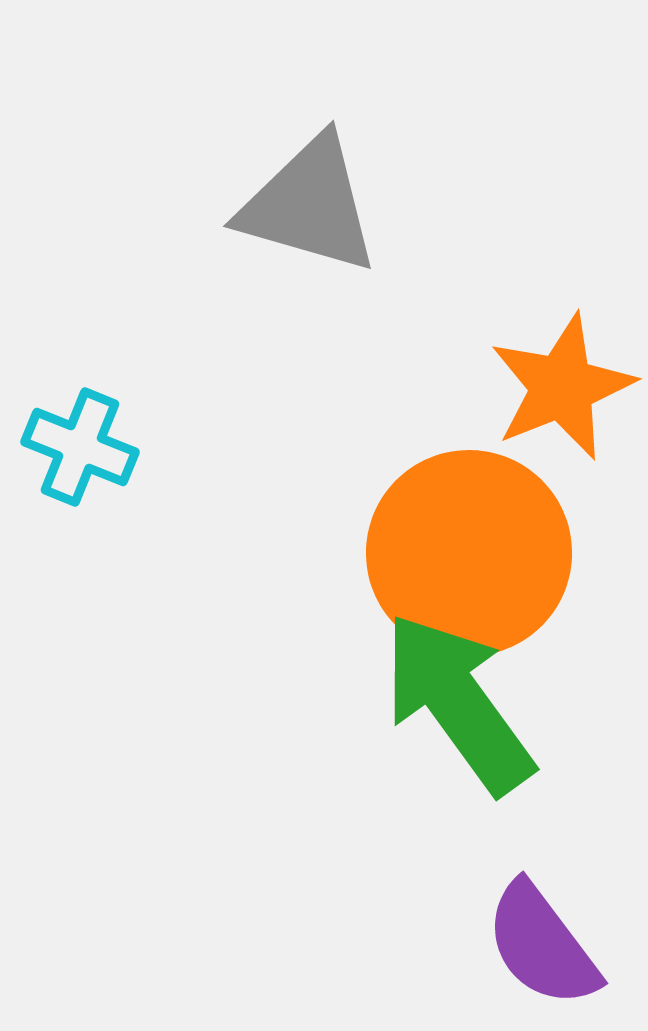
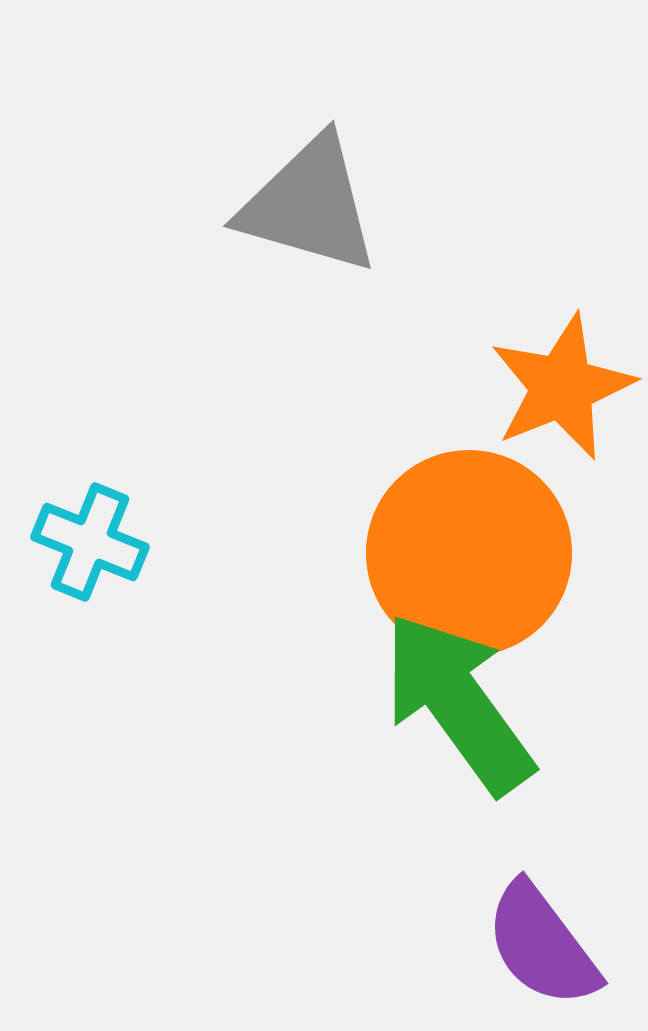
cyan cross: moved 10 px right, 95 px down
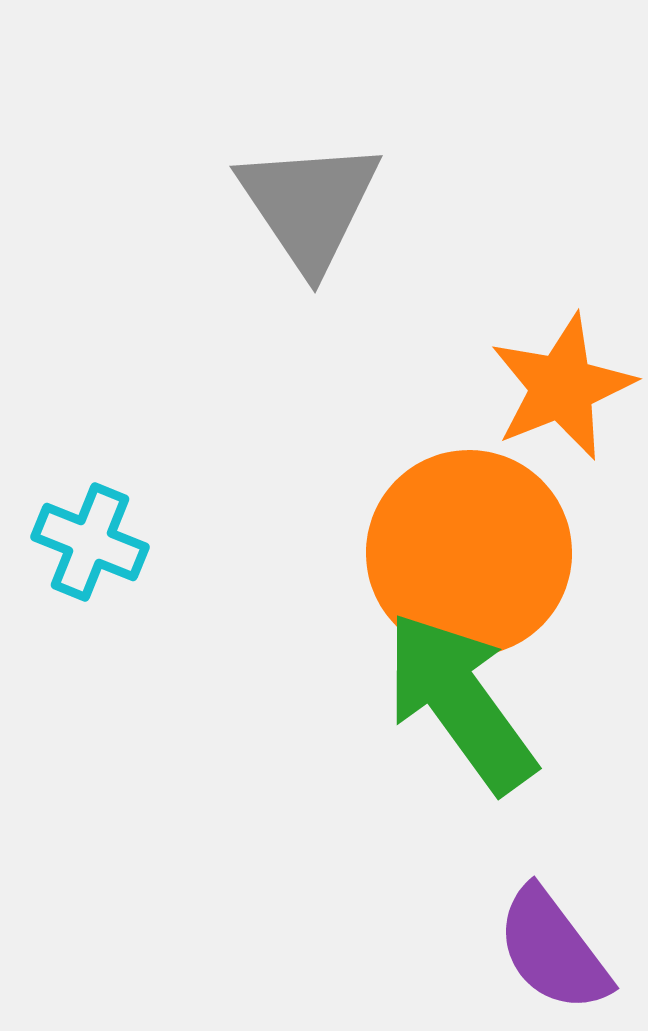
gray triangle: rotated 40 degrees clockwise
green arrow: moved 2 px right, 1 px up
purple semicircle: moved 11 px right, 5 px down
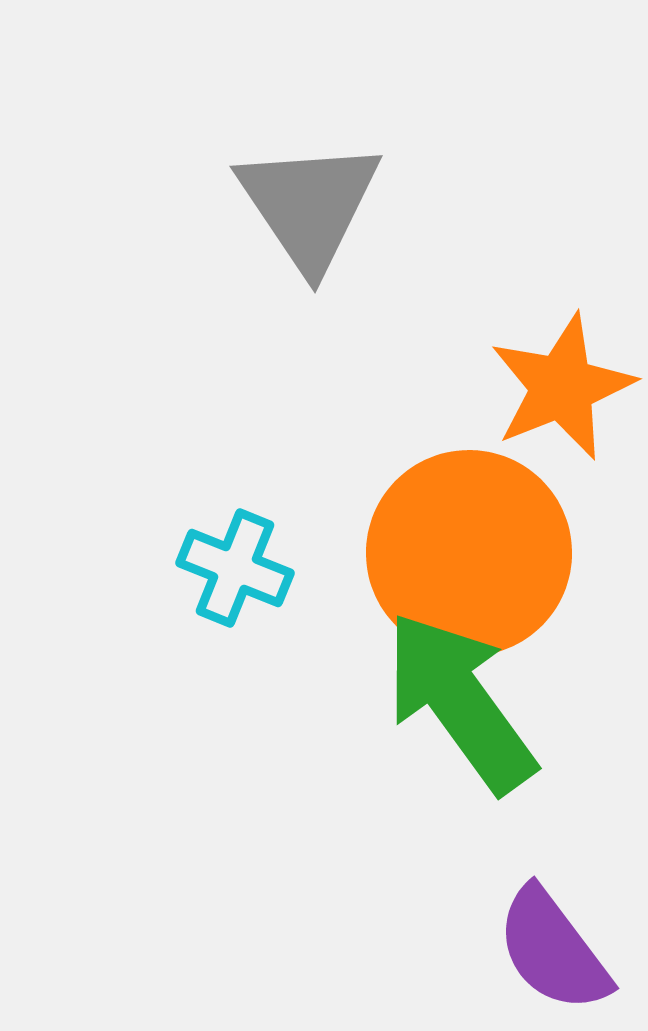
cyan cross: moved 145 px right, 26 px down
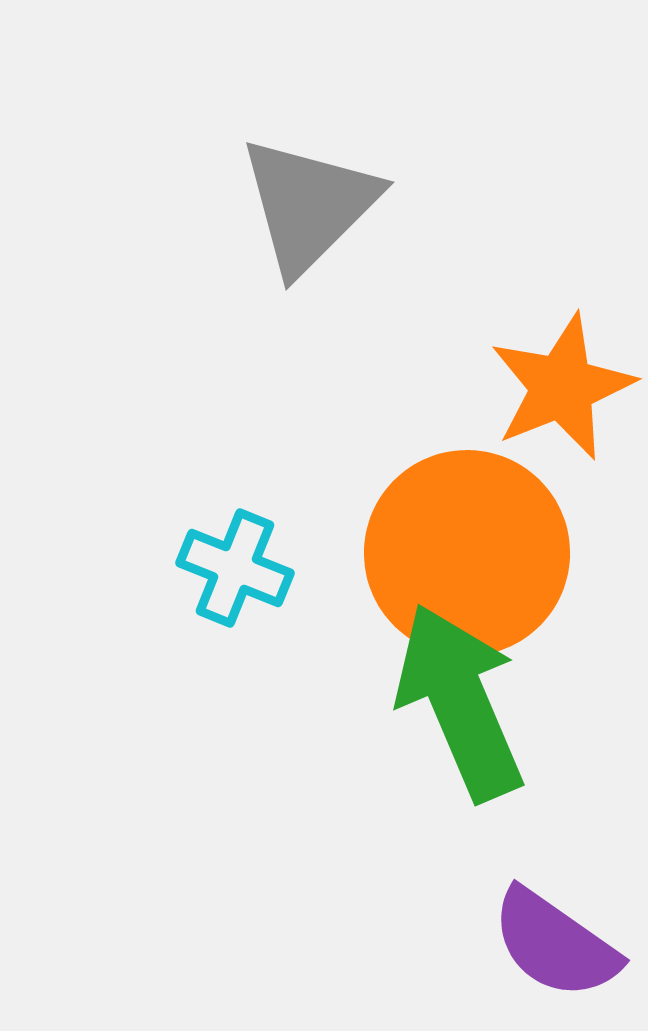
gray triangle: rotated 19 degrees clockwise
orange circle: moved 2 px left
green arrow: rotated 13 degrees clockwise
purple semicircle: moved 2 px right, 6 px up; rotated 18 degrees counterclockwise
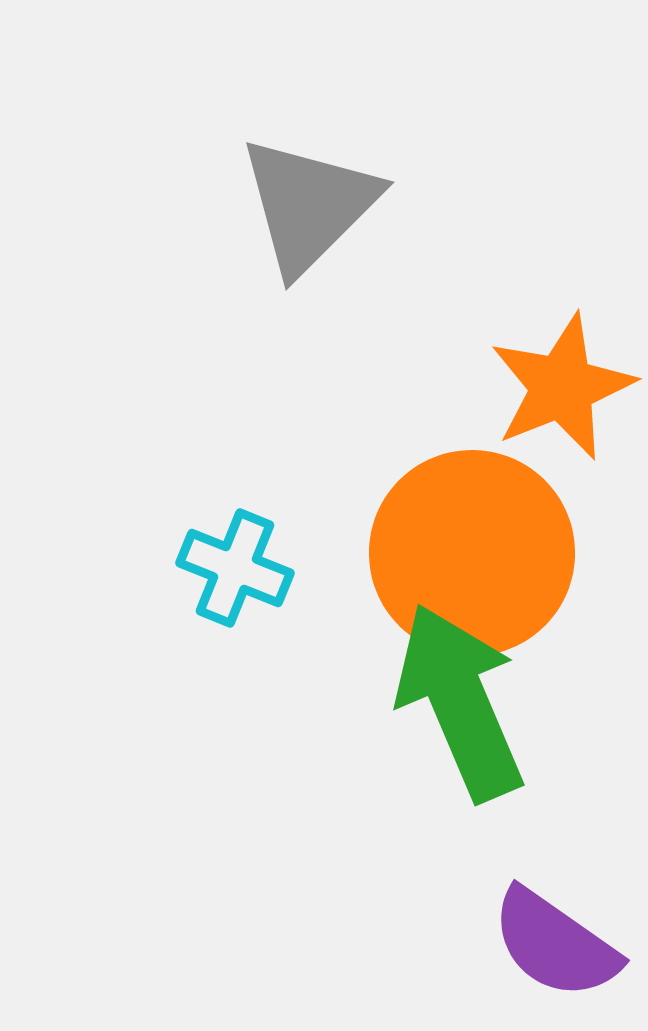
orange circle: moved 5 px right
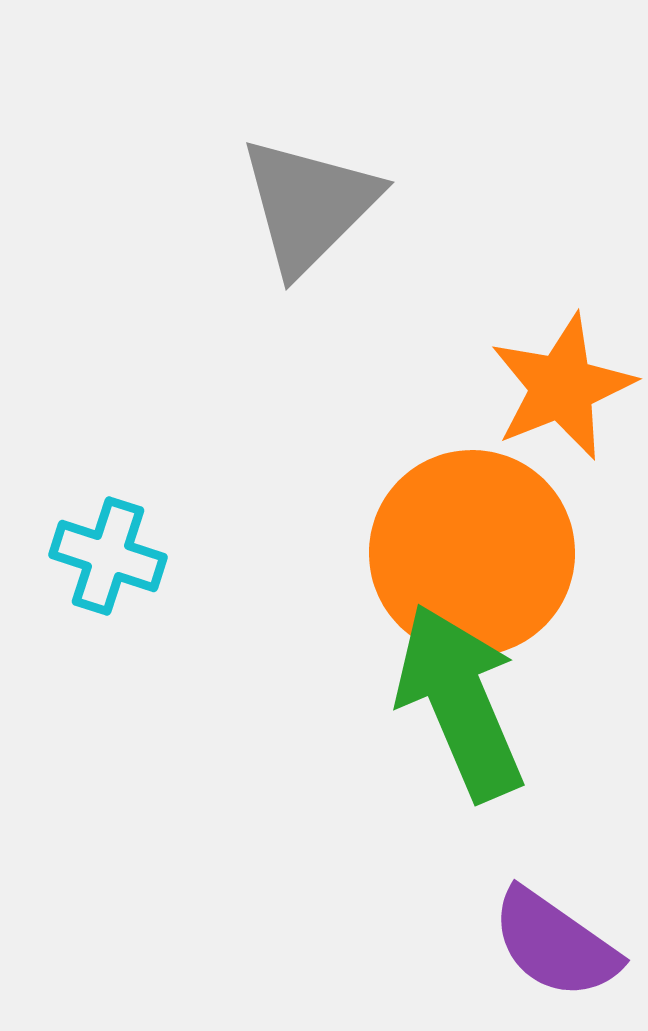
cyan cross: moved 127 px left, 12 px up; rotated 4 degrees counterclockwise
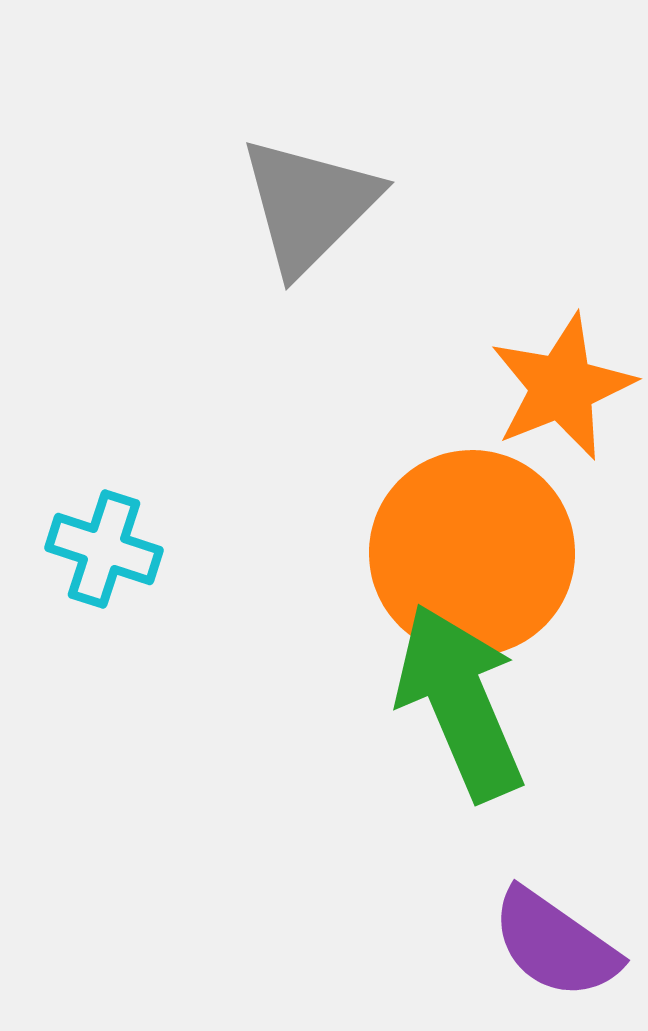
cyan cross: moved 4 px left, 7 px up
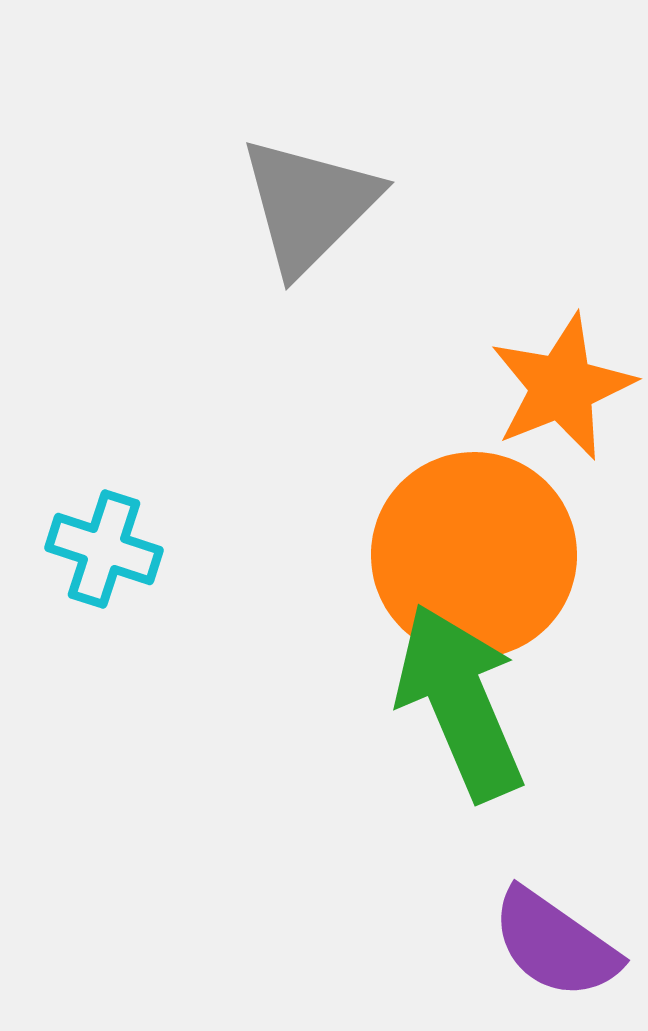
orange circle: moved 2 px right, 2 px down
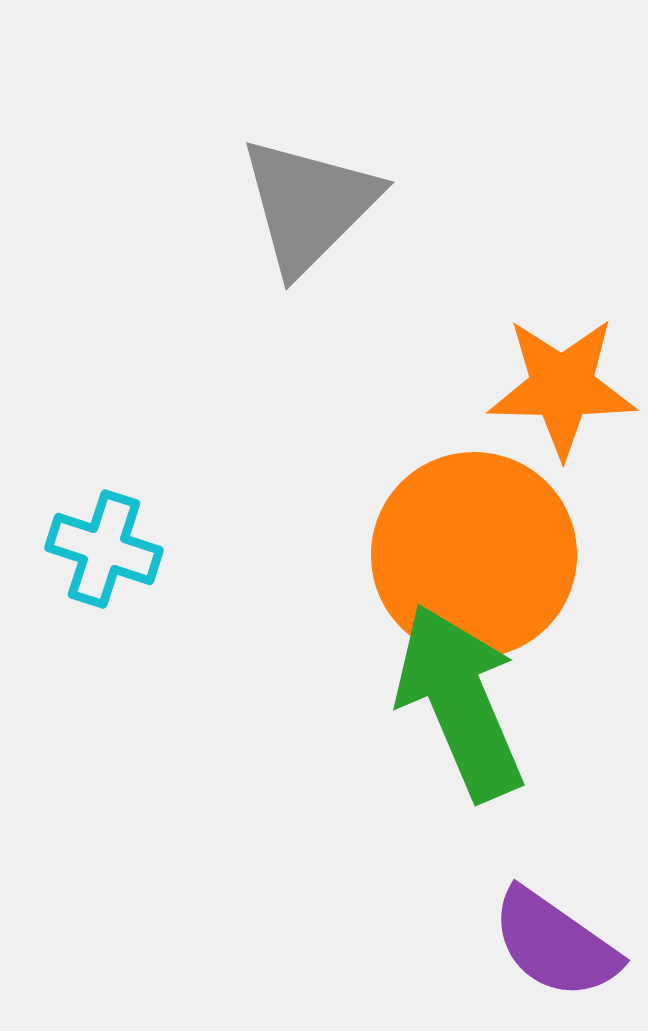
orange star: rotated 23 degrees clockwise
